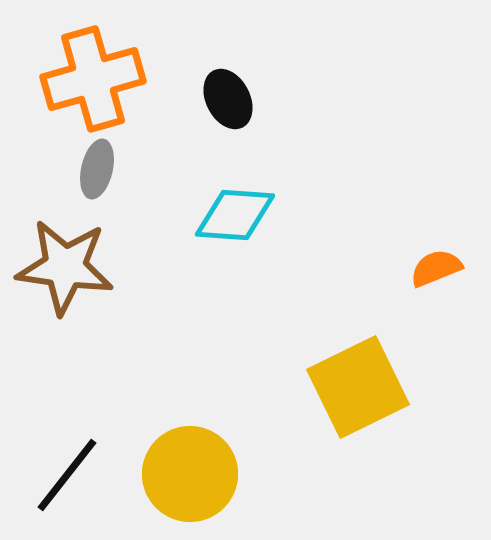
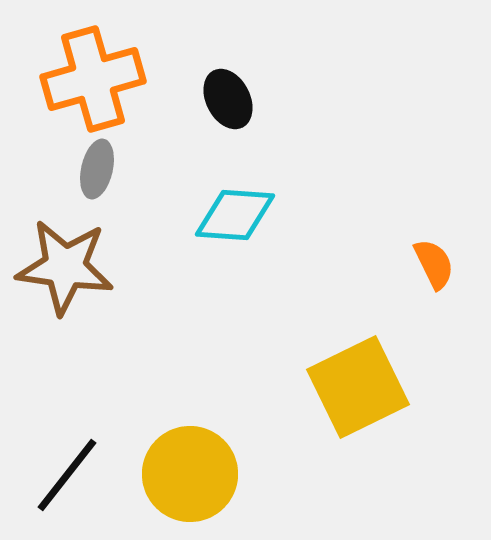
orange semicircle: moved 2 px left, 4 px up; rotated 86 degrees clockwise
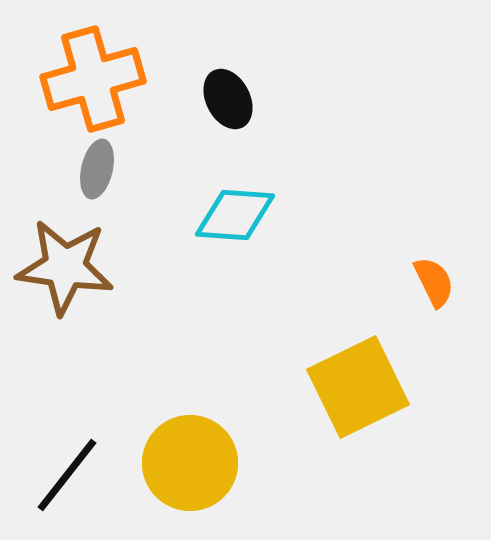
orange semicircle: moved 18 px down
yellow circle: moved 11 px up
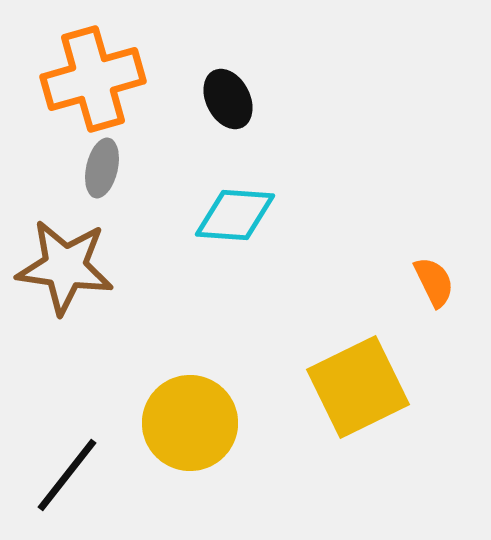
gray ellipse: moved 5 px right, 1 px up
yellow circle: moved 40 px up
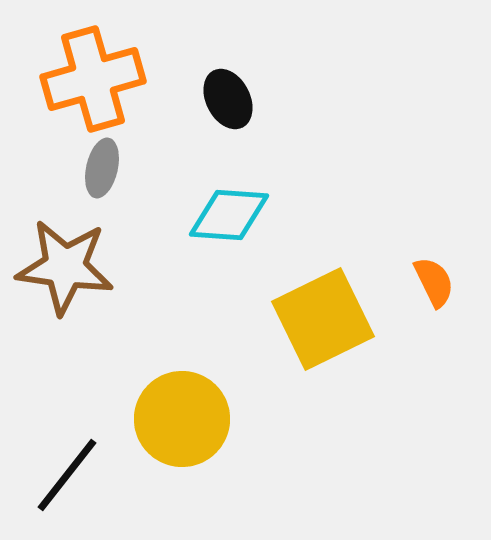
cyan diamond: moved 6 px left
yellow square: moved 35 px left, 68 px up
yellow circle: moved 8 px left, 4 px up
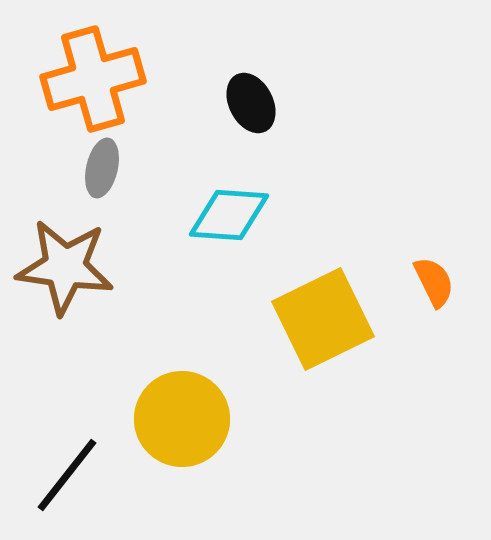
black ellipse: moved 23 px right, 4 px down
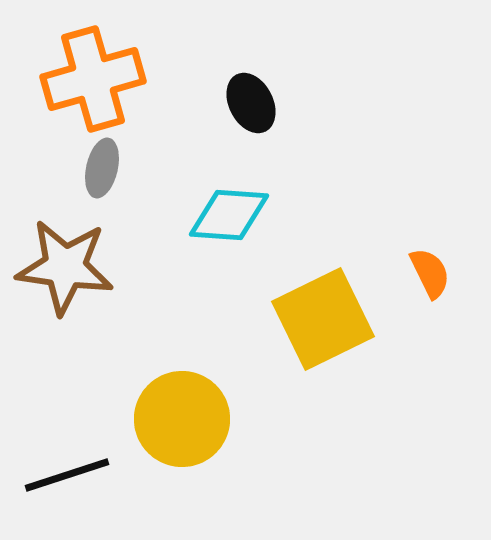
orange semicircle: moved 4 px left, 9 px up
black line: rotated 34 degrees clockwise
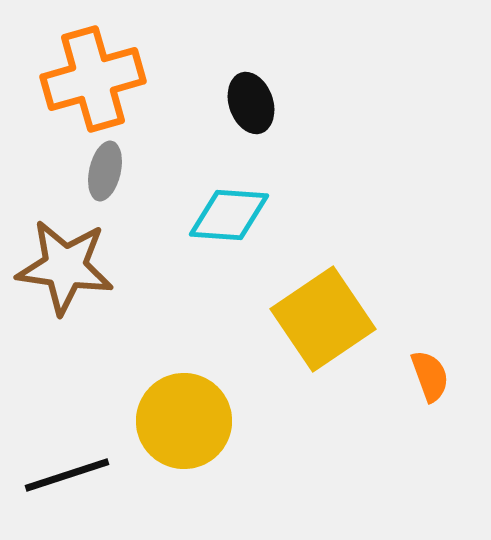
black ellipse: rotated 8 degrees clockwise
gray ellipse: moved 3 px right, 3 px down
orange semicircle: moved 103 px down; rotated 6 degrees clockwise
yellow square: rotated 8 degrees counterclockwise
yellow circle: moved 2 px right, 2 px down
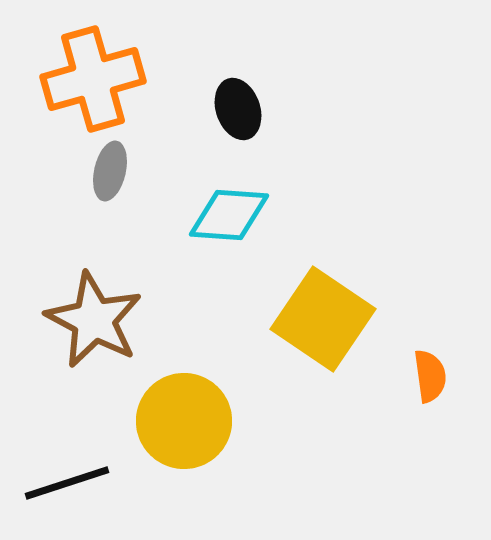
black ellipse: moved 13 px left, 6 px down
gray ellipse: moved 5 px right
brown star: moved 29 px right, 53 px down; rotated 20 degrees clockwise
yellow square: rotated 22 degrees counterclockwise
orange semicircle: rotated 12 degrees clockwise
black line: moved 8 px down
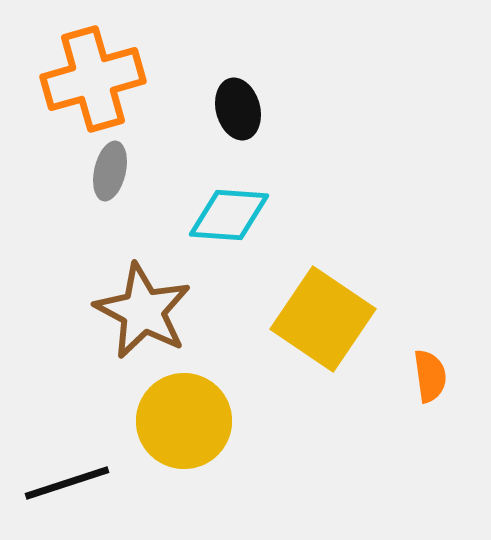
black ellipse: rotated 4 degrees clockwise
brown star: moved 49 px right, 9 px up
